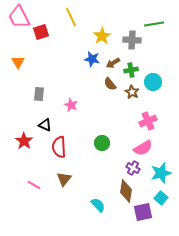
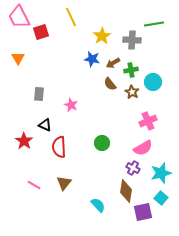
orange triangle: moved 4 px up
brown triangle: moved 4 px down
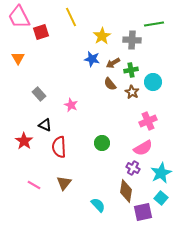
gray rectangle: rotated 48 degrees counterclockwise
cyan star: rotated 10 degrees counterclockwise
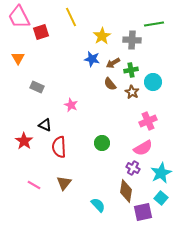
gray rectangle: moved 2 px left, 7 px up; rotated 24 degrees counterclockwise
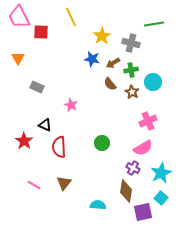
red square: rotated 21 degrees clockwise
gray cross: moved 1 px left, 3 px down; rotated 12 degrees clockwise
cyan semicircle: rotated 42 degrees counterclockwise
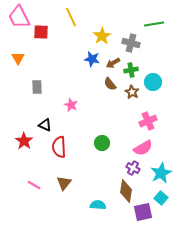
gray rectangle: rotated 64 degrees clockwise
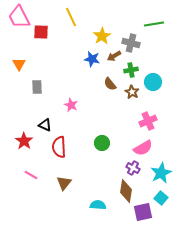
orange triangle: moved 1 px right, 6 px down
brown arrow: moved 1 px right, 7 px up
pink line: moved 3 px left, 10 px up
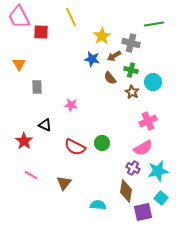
green cross: rotated 24 degrees clockwise
brown semicircle: moved 6 px up
pink star: rotated 16 degrees counterclockwise
red semicircle: moved 16 px right; rotated 60 degrees counterclockwise
cyan star: moved 3 px left, 2 px up; rotated 15 degrees clockwise
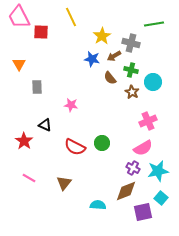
pink line: moved 2 px left, 3 px down
brown diamond: rotated 60 degrees clockwise
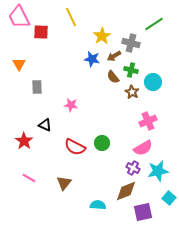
green line: rotated 24 degrees counterclockwise
brown semicircle: moved 3 px right, 1 px up
cyan square: moved 8 px right
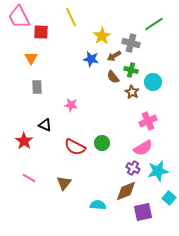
blue star: moved 1 px left
orange triangle: moved 12 px right, 6 px up
